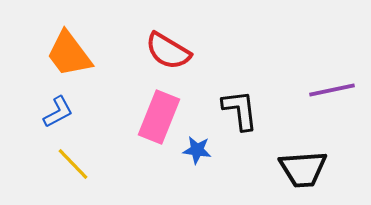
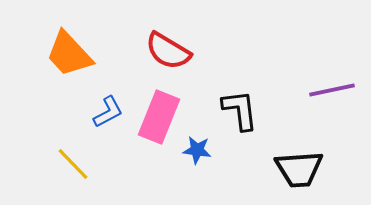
orange trapezoid: rotated 6 degrees counterclockwise
blue L-shape: moved 50 px right
black trapezoid: moved 4 px left
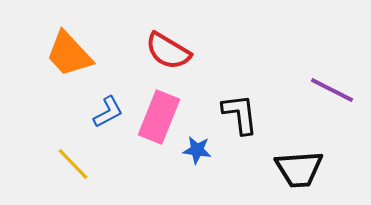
purple line: rotated 39 degrees clockwise
black L-shape: moved 4 px down
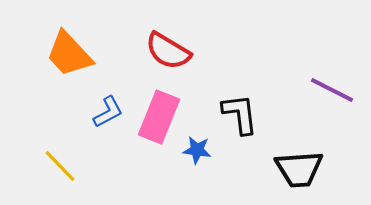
yellow line: moved 13 px left, 2 px down
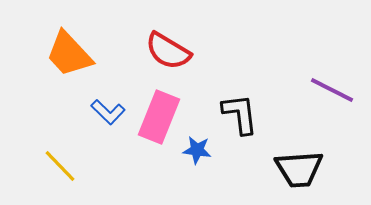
blue L-shape: rotated 72 degrees clockwise
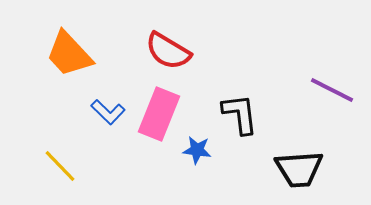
pink rectangle: moved 3 px up
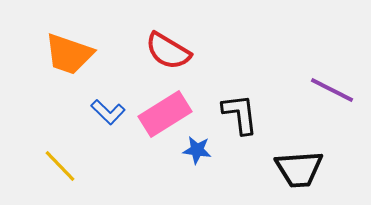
orange trapezoid: rotated 28 degrees counterclockwise
pink rectangle: moved 6 px right; rotated 36 degrees clockwise
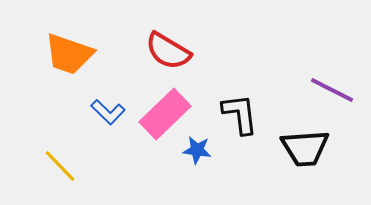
pink rectangle: rotated 12 degrees counterclockwise
black trapezoid: moved 6 px right, 21 px up
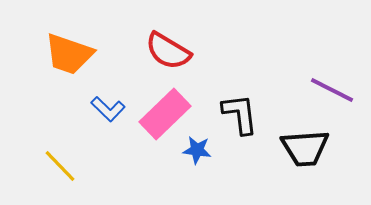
blue L-shape: moved 3 px up
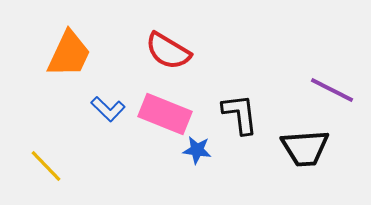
orange trapezoid: rotated 84 degrees counterclockwise
pink rectangle: rotated 66 degrees clockwise
yellow line: moved 14 px left
